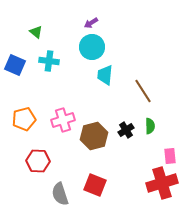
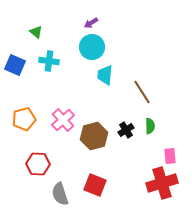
brown line: moved 1 px left, 1 px down
pink cross: rotated 25 degrees counterclockwise
red hexagon: moved 3 px down
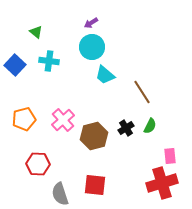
blue square: rotated 20 degrees clockwise
cyan trapezoid: rotated 55 degrees counterclockwise
green semicircle: rotated 28 degrees clockwise
black cross: moved 2 px up
red square: rotated 15 degrees counterclockwise
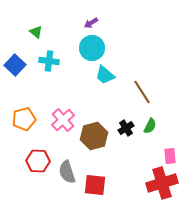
cyan circle: moved 1 px down
red hexagon: moved 3 px up
gray semicircle: moved 7 px right, 22 px up
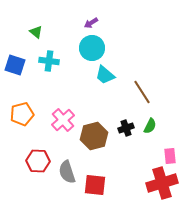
blue square: rotated 25 degrees counterclockwise
orange pentagon: moved 2 px left, 5 px up
black cross: rotated 14 degrees clockwise
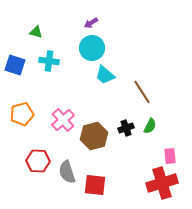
green triangle: rotated 24 degrees counterclockwise
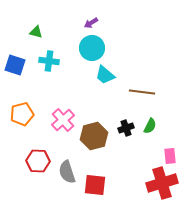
brown line: rotated 50 degrees counterclockwise
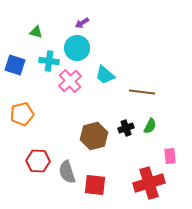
purple arrow: moved 9 px left
cyan circle: moved 15 px left
pink cross: moved 7 px right, 39 px up
red cross: moved 13 px left
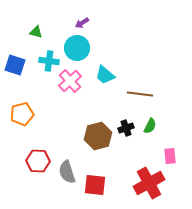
brown line: moved 2 px left, 2 px down
brown hexagon: moved 4 px right
red cross: rotated 12 degrees counterclockwise
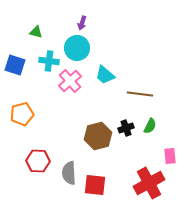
purple arrow: rotated 40 degrees counterclockwise
gray semicircle: moved 2 px right, 1 px down; rotated 15 degrees clockwise
